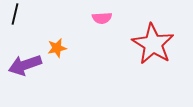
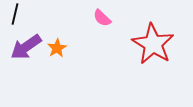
pink semicircle: rotated 48 degrees clockwise
orange star: rotated 18 degrees counterclockwise
purple arrow: moved 1 px right, 18 px up; rotated 16 degrees counterclockwise
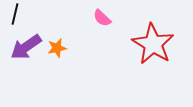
orange star: rotated 18 degrees clockwise
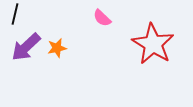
purple arrow: rotated 8 degrees counterclockwise
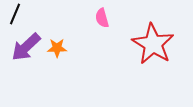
black line: rotated 10 degrees clockwise
pink semicircle: rotated 30 degrees clockwise
orange star: rotated 12 degrees clockwise
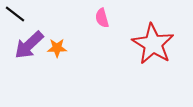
black line: rotated 75 degrees counterclockwise
purple arrow: moved 3 px right, 2 px up
